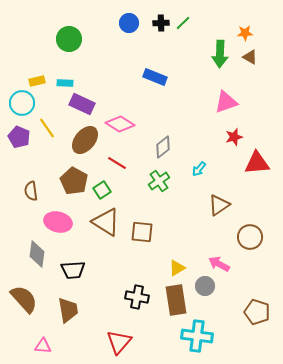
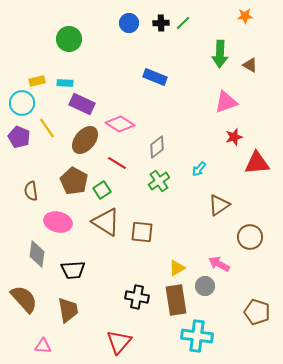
orange star at (245, 33): moved 17 px up
brown triangle at (250, 57): moved 8 px down
gray diamond at (163, 147): moved 6 px left
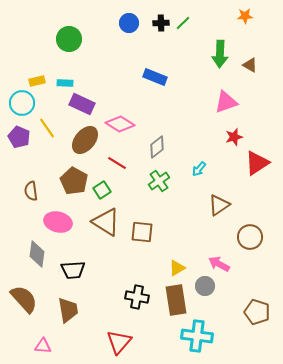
red triangle at (257, 163): rotated 28 degrees counterclockwise
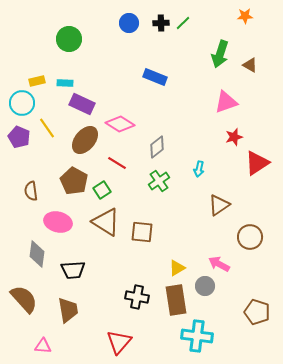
green arrow at (220, 54): rotated 16 degrees clockwise
cyan arrow at (199, 169): rotated 28 degrees counterclockwise
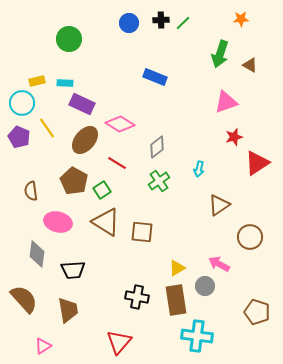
orange star at (245, 16): moved 4 px left, 3 px down
black cross at (161, 23): moved 3 px up
pink triangle at (43, 346): rotated 36 degrees counterclockwise
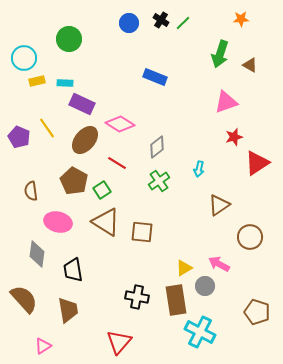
black cross at (161, 20): rotated 35 degrees clockwise
cyan circle at (22, 103): moved 2 px right, 45 px up
yellow triangle at (177, 268): moved 7 px right
black trapezoid at (73, 270): rotated 85 degrees clockwise
cyan cross at (197, 336): moved 3 px right, 4 px up; rotated 20 degrees clockwise
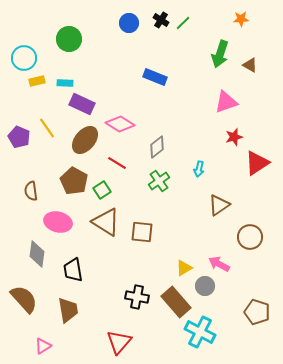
brown rectangle at (176, 300): moved 2 px down; rotated 32 degrees counterclockwise
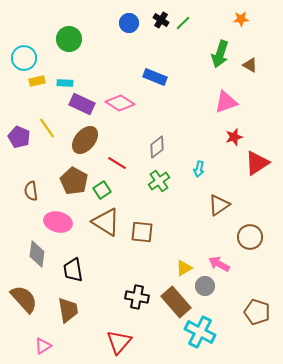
pink diamond at (120, 124): moved 21 px up
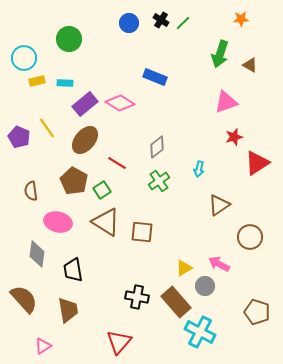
purple rectangle at (82, 104): moved 3 px right; rotated 65 degrees counterclockwise
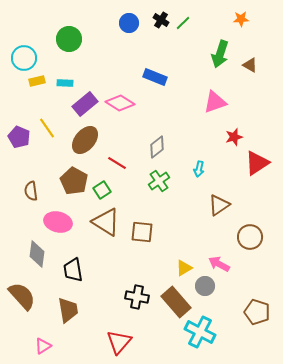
pink triangle at (226, 102): moved 11 px left
brown semicircle at (24, 299): moved 2 px left, 3 px up
